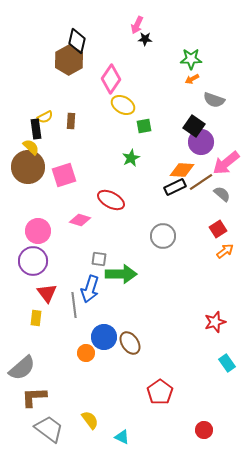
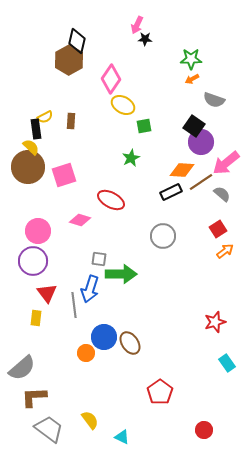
black rectangle at (175, 187): moved 4 px left, 5 px down
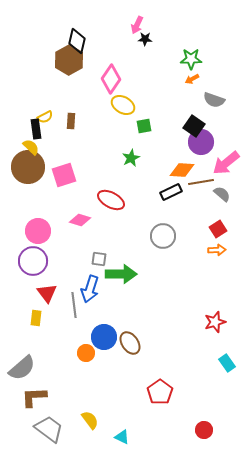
brown line at (201, 182): rotated 25 degrees clockwise
orange arrow at (225, 251): moved 8 px left, 1 px up; rotated 36 degrees clockwise
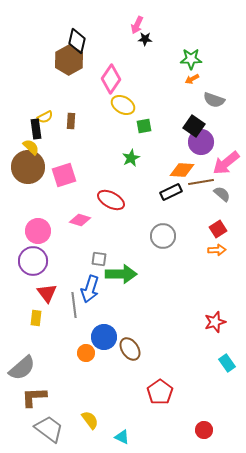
brown ellipse at (130, 343): moved 6 px down
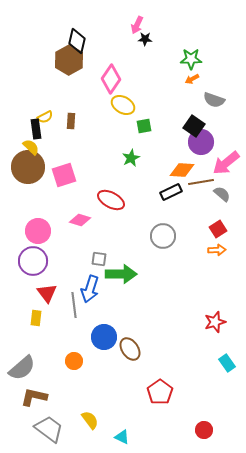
orange circle at (86, 353): moved 12 px left, 8 px down
brown L-shape at (34, 397): rotated 16 degrees clockwise
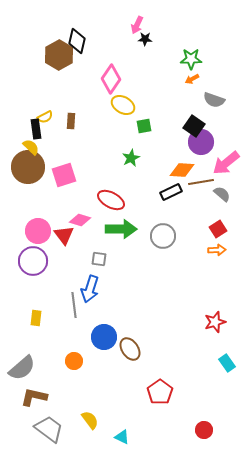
brown hexagon at (69, 60): moved 10 px left, 5 px up
green arrow at (121, 274): moved 45 px up
red triangle at (47, 293): moved 17 px right, 58 px up
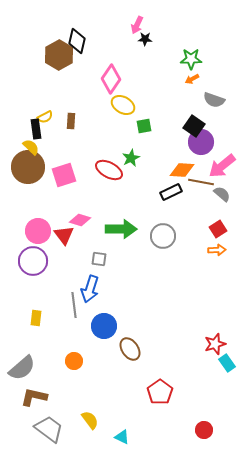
pink arrow at (226, 163): moved 4 px left, 3 px down
brown line at (201, 182): rotated 20 degrees clockwise
red ellipse at (111, 200): moved 2 px left, 30 px up
red star at (215, 322): moved 22 px down
blue circle at (104, 337): moved 11 px up
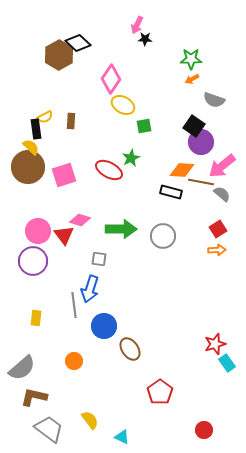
black diamond at (77, 41): moved 1 px right, 2 px down; rotated 60 degrees counterclockwise
black rectangle at (171, 192): rotated 40 degrees clockwise
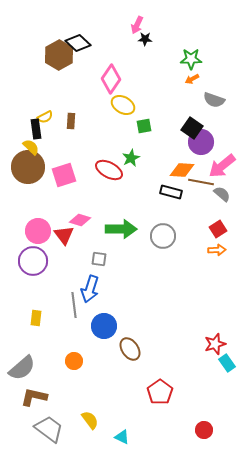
black square at (194, 126): moved 2 px left, 2 px down
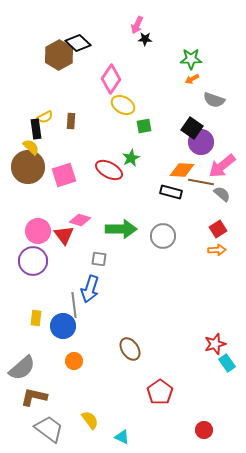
blue circle at (104, 326): moved 41 px left
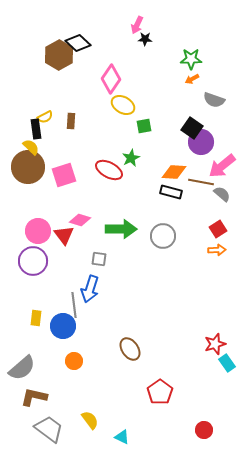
orange diamond at (182, 170): moved 8 px left, 2 px down
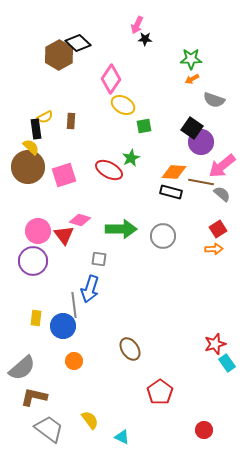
orange arrow at (217, 250): moved 3 px left, 1 px up
